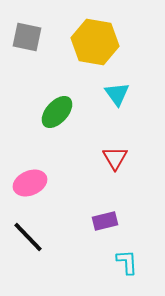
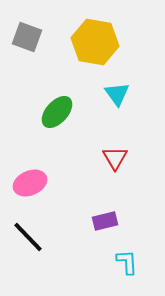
gray square: rotated 8 degrees clockwise
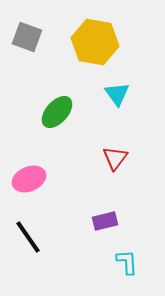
red triangle: rotated 8 degrees clockwise
pink ellipse: moved 1 px left, 4 px up
black line: rotated 9 degrees clockwise
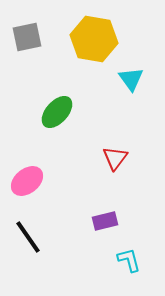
gray square: rotated 32 degrees counterclockwise
yellow hexagon: moved 1 px left, 3 px up
cyan triangle: moved 14 px right, 15 px up
pink ellipse: moved 2 px left, 2 px down; rotated 16 degrees counterclockwise
cyan L-shape: moved 2 px right, 2 px up; rotated 12 degrees counterclockwise
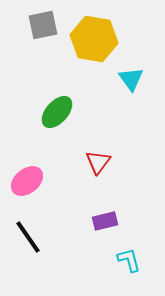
gray square: moved 16 px right, 12 px up
red triangle: moved 17 px left, 4 px down
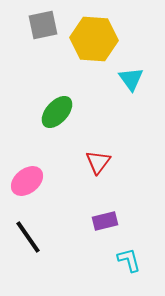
yellow hexagon: rotated 6 degrees counterclockwise
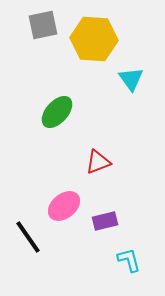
red triangle: rotated 32 degrees clockwise
pink ellipse: moved 37 px right, 25 px down
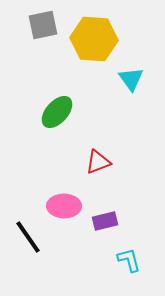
pink ellipse: rotated 40 degrees clockwise
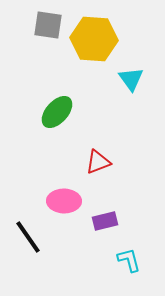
gray square: moved 5 px right; rotated 20 degrees clockwise
pink ellipse: moved 5 px up
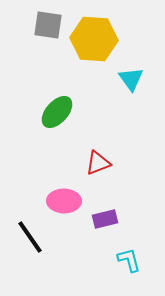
red triangle: moved 1 px down
purple rectangle: moved 2 px up
black line: moved 2 px right
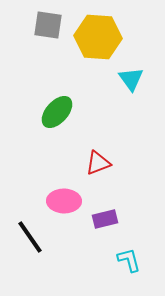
yellow hexagon: moved 4 px right, 2 px up
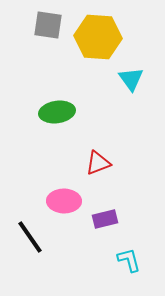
green ellipse: rotated 40 degrees clockwise
